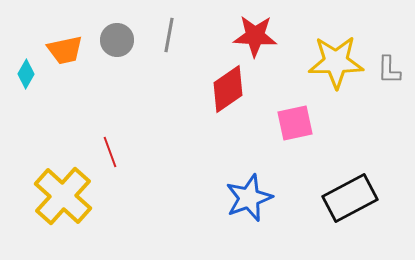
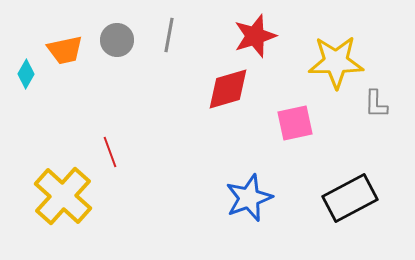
red star: rotated 21 degrees counterclockwise
gray L-shape: moved 13 px left, 34 px down
red diamond: rotated 18 degrees clockwise
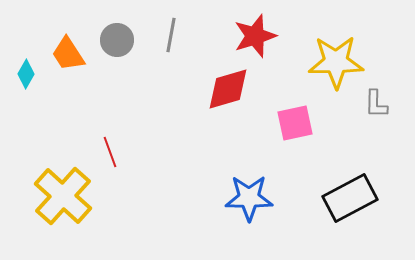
gray line: moved 2 px right
orange trapezoid: moved 3 px right, 4 px down; rotated 69 degrees clockwise
blue star: rotated 21 degrees clockwise
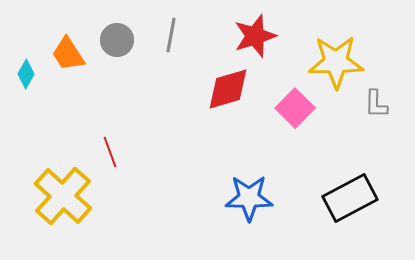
pink square: moved 15 px up; rotated 33 degrees counterclockwise
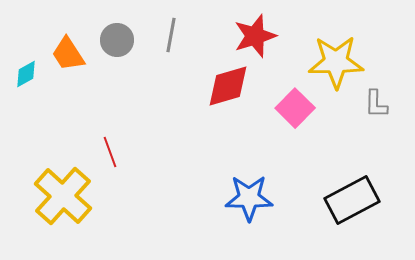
cyan diamond: rotated 32 degrees clockwise
red diamond: moved 3 px up
black rectangle: moved 2 px right, 2 px down
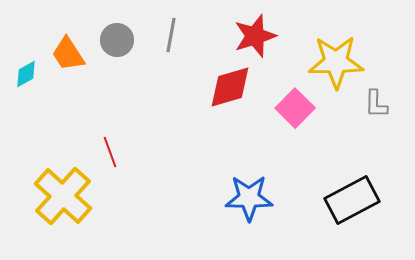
red diamond: moved 2 px right, 1 px down
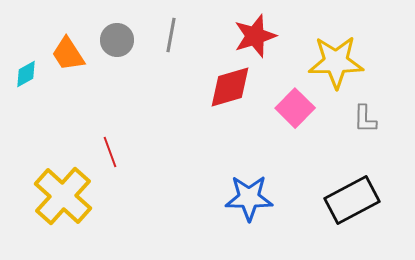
gray L-shape: moved 11 px left, 15 px down
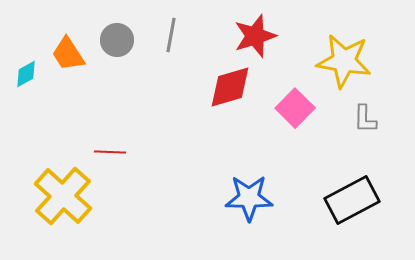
yellow star: moved 8 px right, 1 px up; rotated 10 degrees clockwise
red line: rotated 68 degrees counterclockwise
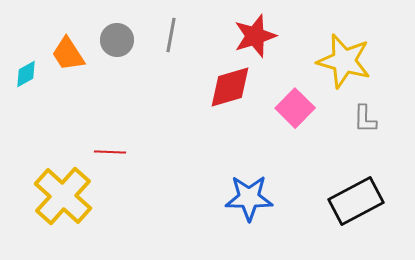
yellow star: rotated 6 degrees clockwise
black rectangle: moved 4 px right, 1 px down
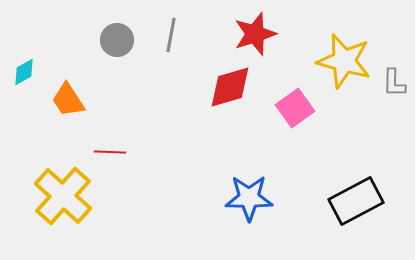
red star: moved 2 px up
orange trapezoid: moved 46 px down
cyan diamond: moved 2 px left, 2 px up
pink square: rotated 9 degrees clockwise
gray L-shape: moved 29 px right, 36 px up
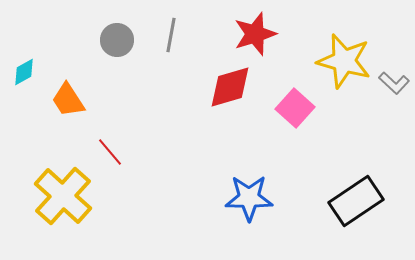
gray L-shape: rotated 48 degrees counterclockwise
pink square: rotated 12 degrees counterclockwise
red line: rotated 48 degrees clockwise
black rectangle: rotated 6 degrees counterclockwise
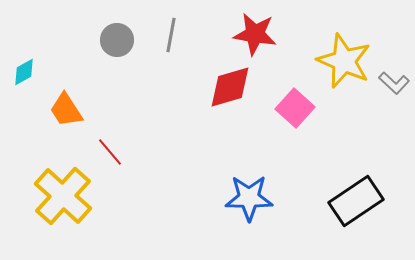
red star: rotated 27 degrees clockwise
yellow star: rotated 8 degrees clockwise
orange trapezoid: moved 2 px left, 10 px down
